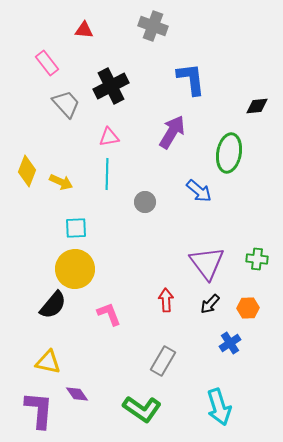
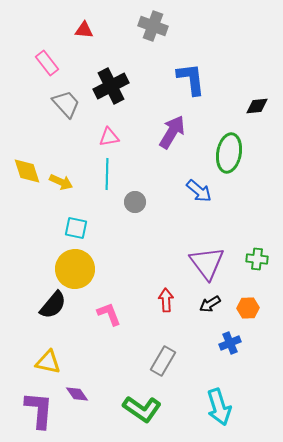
yellow diamond: rotated 40 degrees counterclockwise
gray circle: moved 10 px left
cyan square: rotated 15 degrees clockwise
black arrow: rotated 15 degrees clockwise
blue cross: rotated 10 degrees clockwise
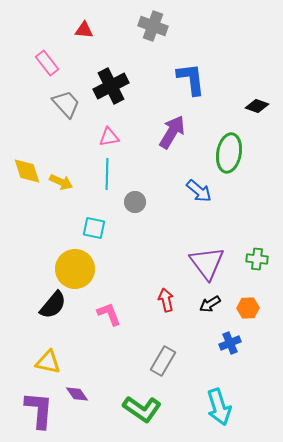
black diamond: rotated 25 degrees clockwise
cyan square: moved 18 px right
red arrow: rotated 10 degrees counterclockwise
